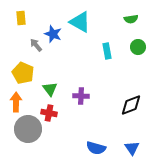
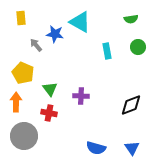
blue star: moved 2 px right; rotated 12 degrees counterclockwise
gray circle: moved 4 px left, 7 px down
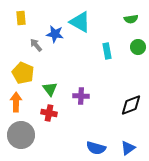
gray circle: moved 3 px left, 1 px up
blue triangle: moved 4 px left; rotated 28 degrees clockwise
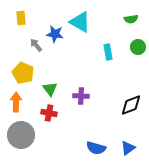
cyan rectangle: moved 1 px right, 1 px down
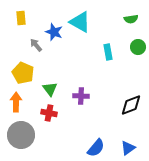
blue star: moved 1 px left, 2 px up; rotated 12 degrees clockwise
blue semicircle: rotated 66 degrees counterclockwise
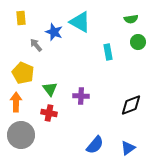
green circle: moved 5 px up
blue semicircle: moved 1 px left, 3 px up
